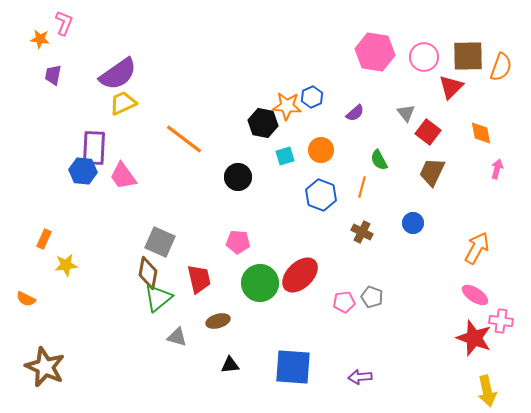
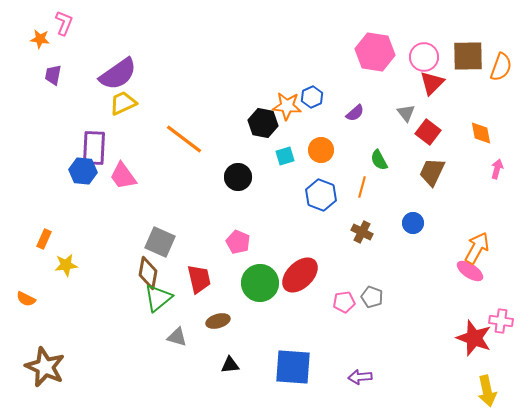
red triangle at (451, 87): moved 19 px left, 4 px up
pink pentagon at (238, 242): rotated 20 degrees clockwise
pink ellipse at (475, 295): moved 5 px left, 24 px up
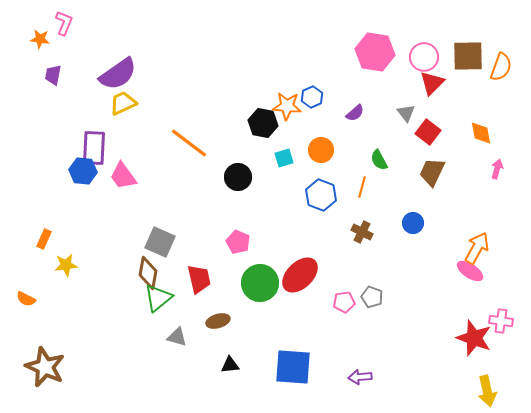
orange line at (184, 139): moved 5 px right, 4 px down
cyan square at (285, 156): moved 1 px left, 2 px down
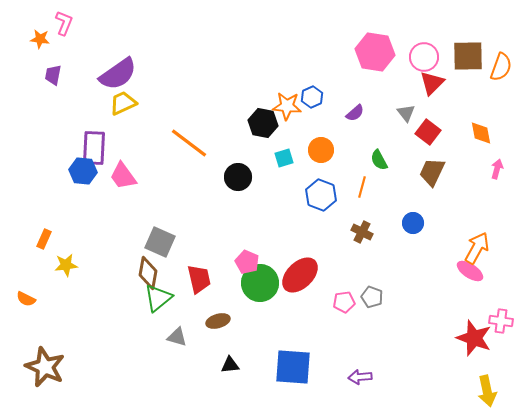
pink pentagon at (238, 242): moved 9 px right, 20 px down
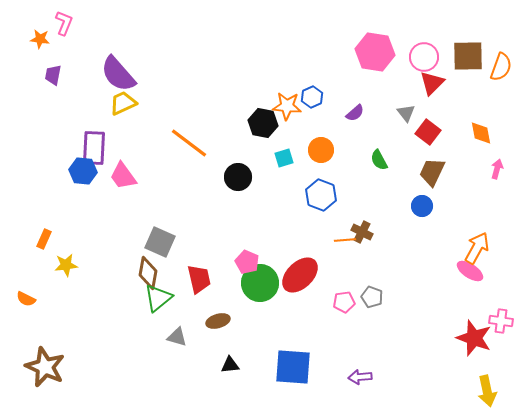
purple semicircle at (118, 74): rotated 84 degrees clockwise
orange line at (362, 187): moved 17 px left, 53 px down; rotated 70 degrees clockwise
blue circle at (413, 223): moved 9 px right, 17 px up
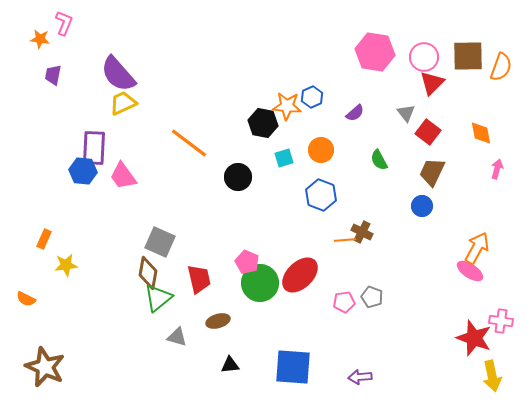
yellow arrow at (487, 391): moved 5 px right, 15 px up
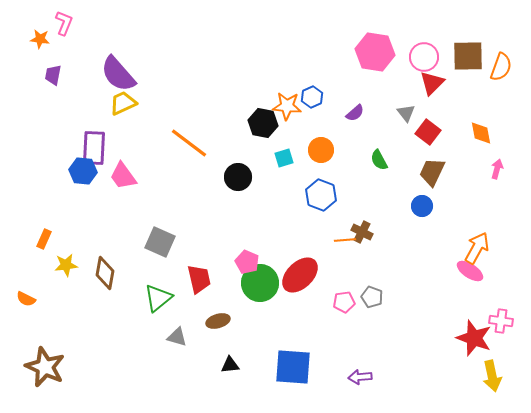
brown diamond at (148, 273): moved 43 px left
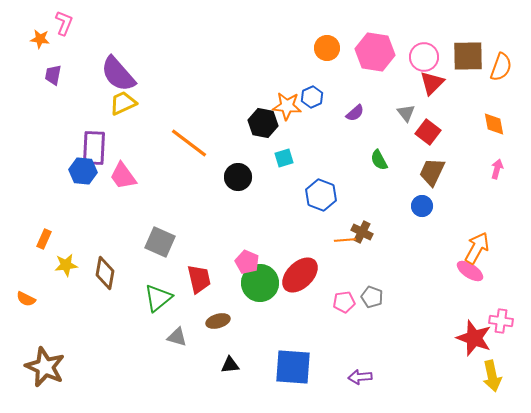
orange diamond at (481, 133): moved 13 px right, 9 px up
orange circle at (321, 150): moved 6 px right, 102 px up
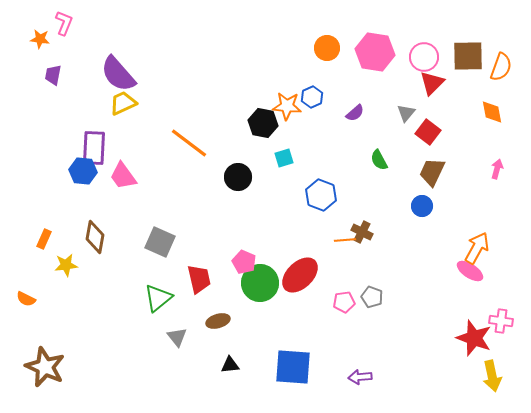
gray triangle at (406, 113): rotated 18 degrees clockwise
orange diamond at (494, 124): moved 2 px left, 12 px up
pink pentagon at (247, 262): moved 3 px left
brown diamond at (105, 273): moved 10 px left, 36 px up
gray triangle at (177, 337): rotated 35 degrees clockwise
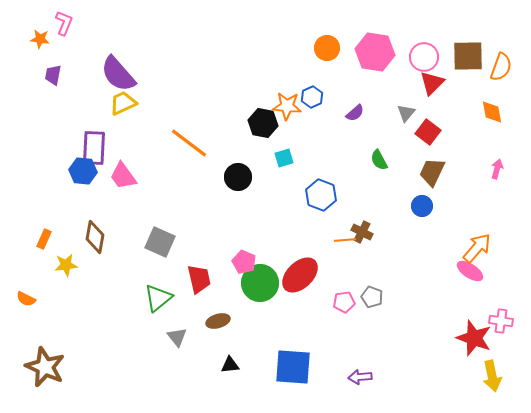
orange arrow at (477, 248): rotated 12 degrees clockwise
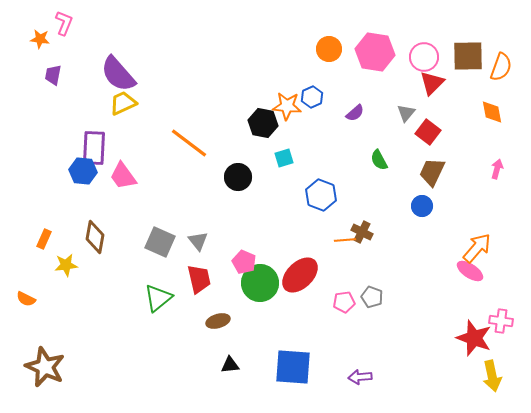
orange circle at (327, 48): moved 2 px right, 1 px down
gray triangle at (177, 337): moved 21 px right, 96 px up
